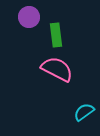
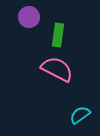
green rectangle: moved 2 px right; rotated 15 degrees clockwise
cyan semicircle: moved 4 px left, 3 px down
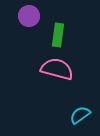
purple circle: moved 1 px up
pink semicircle: rotated 12 degrees counterclockwise
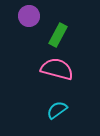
green rectangle: rotated 20 degrees clockwise
cyan semicircle: moved 23 px left, 5 px up
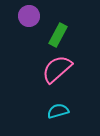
pink semicircle: rotated 56 degrees counterclockwise
cyan semicircle: moved 1 px right, 1 px down; rotated 20 degrees clockwise
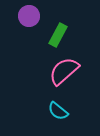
pink semicircle: moved 7 px right, 2 px down
cyan semicircle: rotated 125 degrees counterclockwise
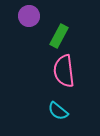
green rectangle: moved 1 px right, 1 px down
pink semicircle: rotated 56 degrees counterclockwise
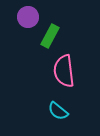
purple circle: moved 1 px left, 1 px down
green rectangle: moved 9 px left
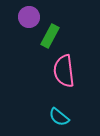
purple circle: moved 1 px right
cyan semicircle: moved 1 px right, 6 px down
